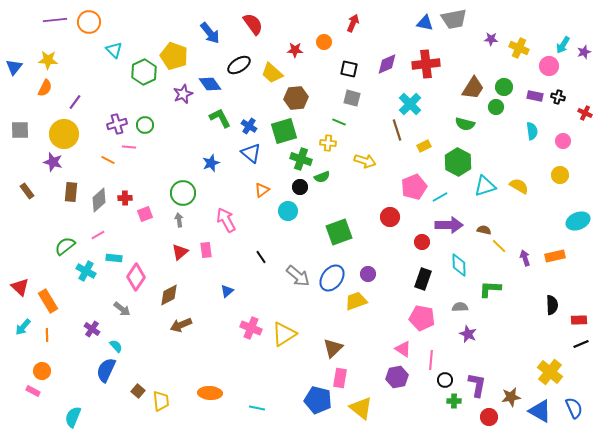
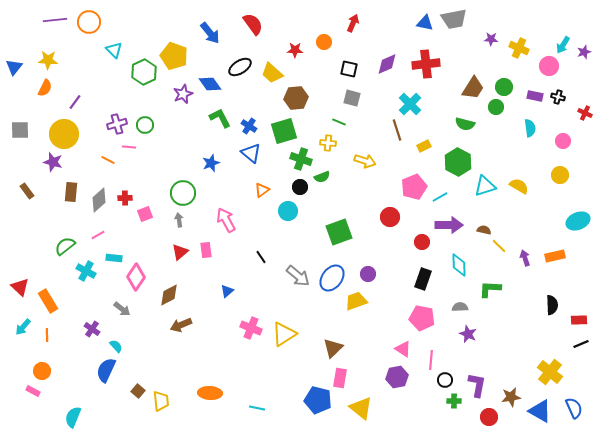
black ellipse at (239, 65): moved 1 px right, 2 px down
cyan semicircle at (532, 131): moved 2 px left, 3 px up
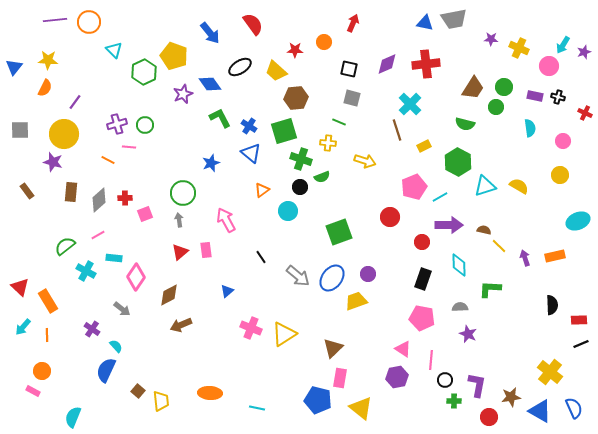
yellow trapezoid at (272, 73): moved 4 px right, 2 px up
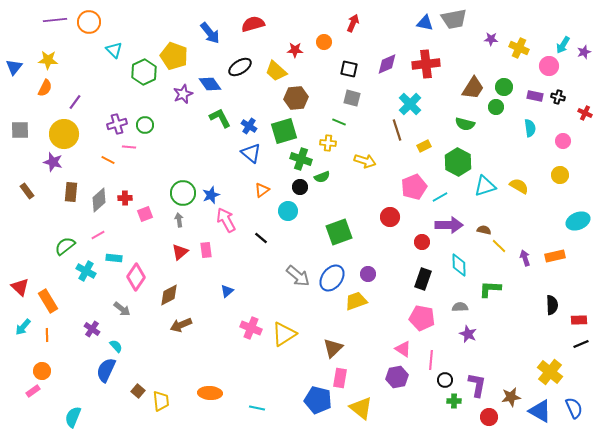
red semicircle at (253, 24): rotated 70 degrees counterclockwise
blue star at (211, 163): moved 32 px down
black line at (261, 257): moved 19 px up; rotated 16 degrees counterclockwise
pink rectangle at (33, 391): rotated 64 degrees counterclockwise
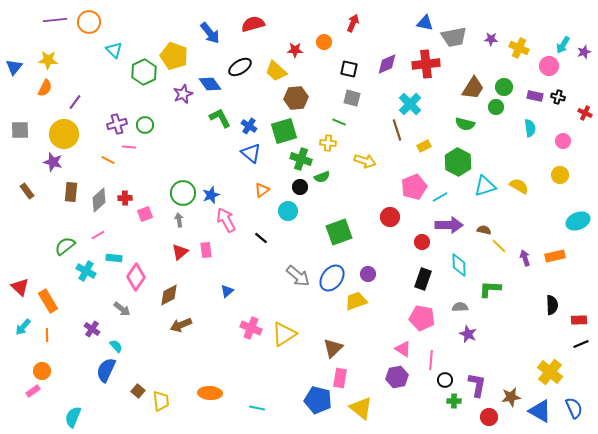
gray trapezoid at (454, 19): moved 18 px down
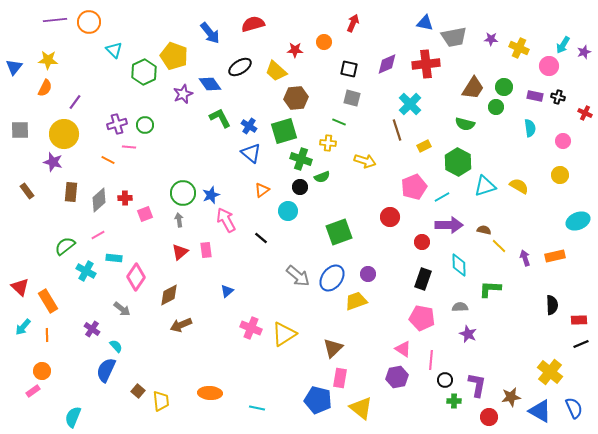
cyan line at (440, 197): moved 2 px right
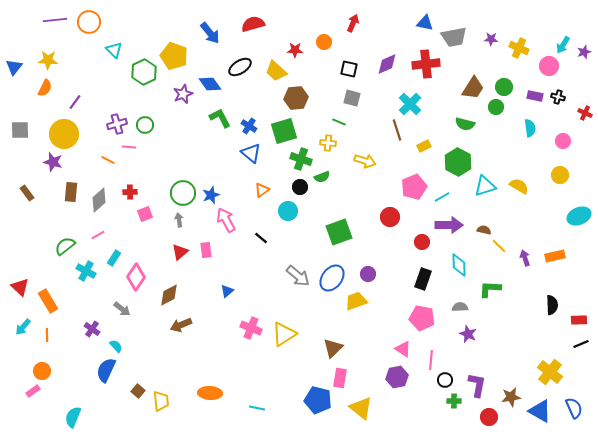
brown rectangle at (27, 191): moved 2 px down
red cross at (125, 198): moved 5 px right, 6 px up
cyan ellipse at (578, 221): moved 1 px right, 5 px up
cyan rectangle at (114, 258): rotated 63 degrees counterclockwise
